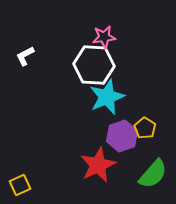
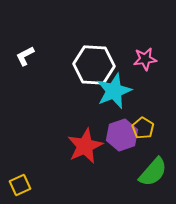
pink star: moved 41 px right, 22 px down
cyan star: moved 7 px right, 6 px up
yellow pentagon: moved 2 px left
purple hexagon: moved 1 px up
red star: moved 13 px left, 19 px up
green semicircle: moved 2 px up
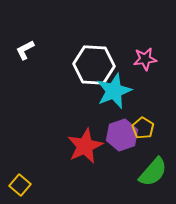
white L-shape: moved 6 px up
yellow square: rotated 25 degrees counterclockwise
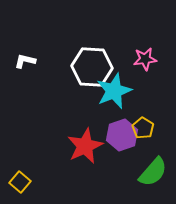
white L-shape: moved 11 px down; rotated 40 degrees clockwise
white hexagon: moved 2 px left, 2 px down
yellow square: moved 3 px up
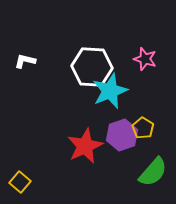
pink star: rotated 25 degrees clockwise
cyan star: moved 4 px left
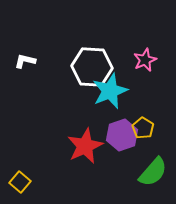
pink star: moved 1 px down; rotated 30 degrees clockwise
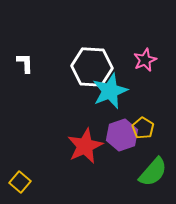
white L-shape: moved 2 px down; rotated 75 degrees clockwise
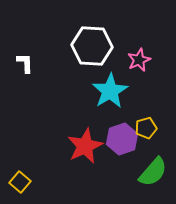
pink star: moved 6 px left
white hexagon: moved 21 px up
cyan star: rotated 9 degrees counterclockwise
yellow pentagon: moved 3 px right; rotated 25 degrees clockwise
purple hexagon: moved 4 px down
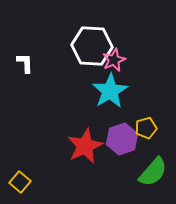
pink star: moved 25 px left
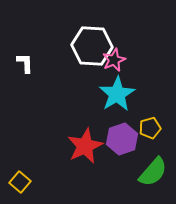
cyan star: moved 7 px right, 3 px down
yellow pentagon: moved 4 px right
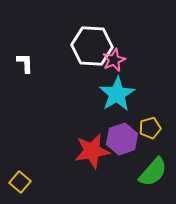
red star: moved 7 px right, 5 px down; rotated 15 degrees clockwise
